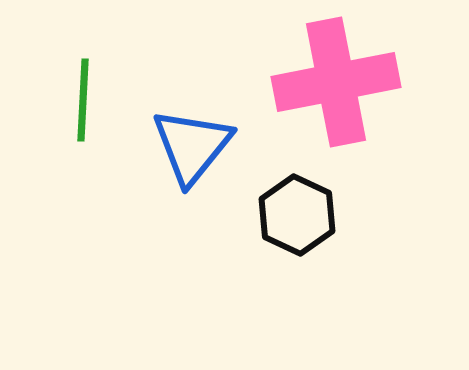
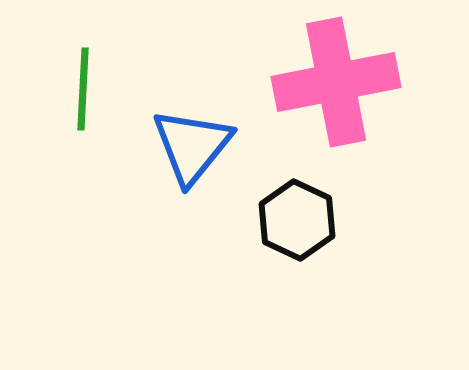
green line: moved 11 px up
black hexagon: moved 5 px down
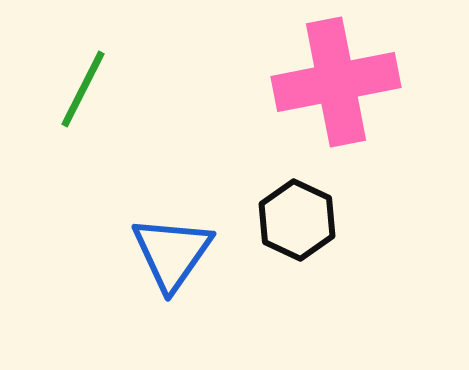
green line: rotated 24 degrees clockwise
blue triangle: moved 20 px left, 107 px down; rotated 4 degrees counterclockwise
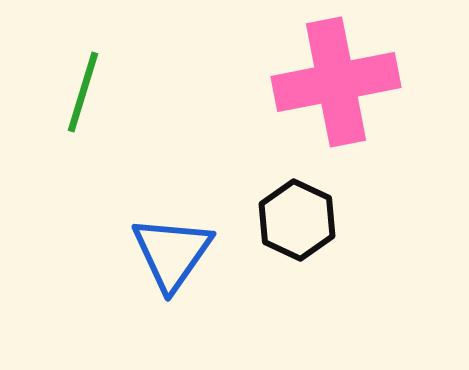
green line: moved 3 px down; rotated 10 degrees counterclockwise
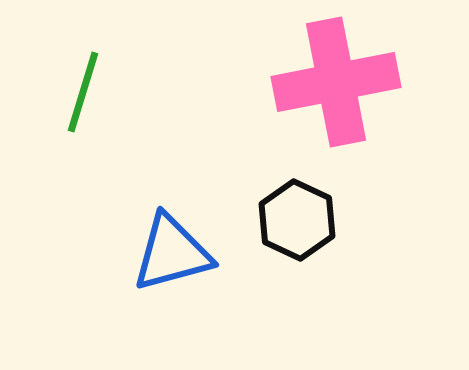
blue triangle: rotated 40 degrees clockwise
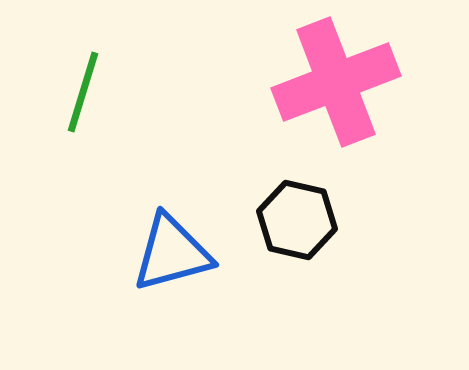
pink cross: rotated 10 degrees counterclockwise
black hexagon: rotated 12 degrees counterclockwise
